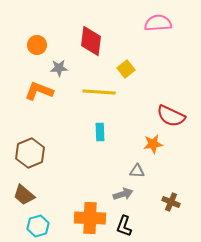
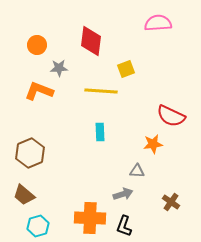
yellow square: rotated 18 degrees clockwise
yellow line: moved 2 px right, 1 px up
brown cross: rotated 12 degrees clockwise
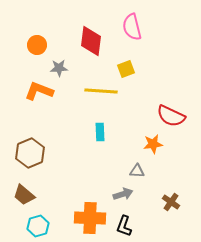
pink semicircle: moved 26 px left, 4 px down; rotated 100 degrees counterclockwise
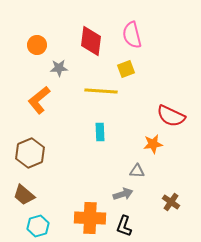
pink semicircle: moved 8 px down
orange L-shape: moved 9 px down; rotated 60 degrees counterclockwise
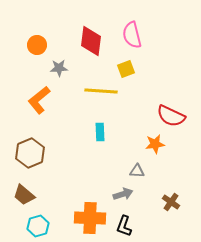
orange star: moved 2 px right
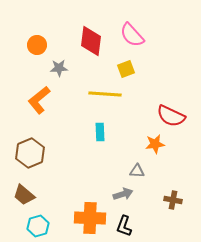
pink semicircle: rotated 28 degrees counterclockwise
yellow line: moved 4 px right, 3 px down
brown cross: moved 2 px right, 2 px up; rotated 24 degrees counterclockwise
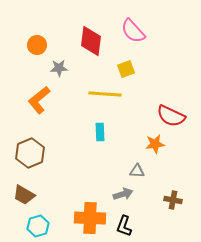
pink semicircle: moved 1 px right, 4 px up
brown trapezoid: rotated 10 degrees counterclockwise
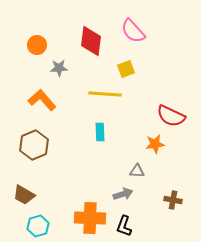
orange L-shape: moved 3 px right; rotated 88 degrees clockwise
brown hexagon: moved 4 px right, 8 px up
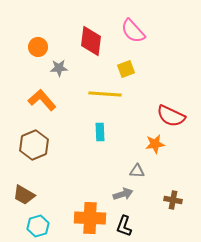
orange circle: moved 1 px right, 2 px down
